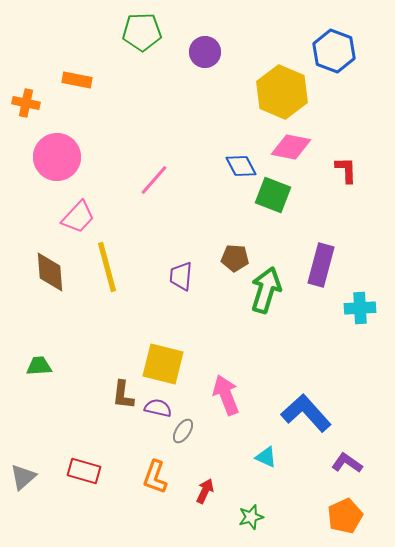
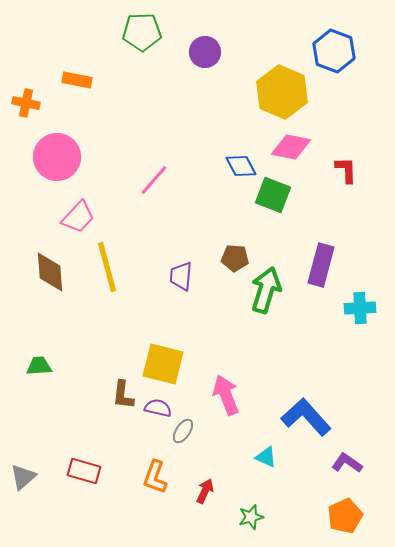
blue L-shape: moved 4 px down
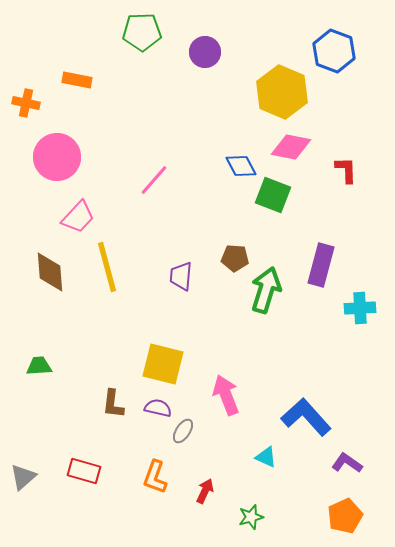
brown L-shape: moved 10 px left, 9 px down
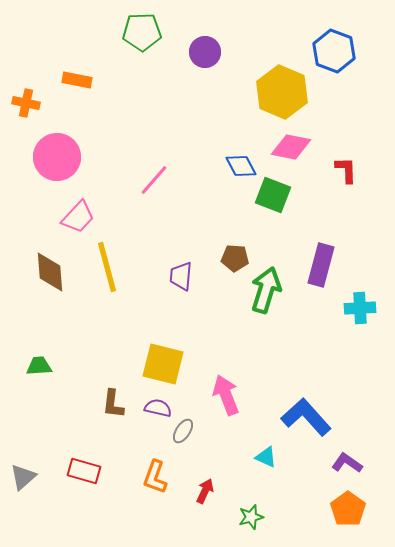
orange pentagon: moved 3 px right, 7 px up; rotated 12 degrees counterclockwise
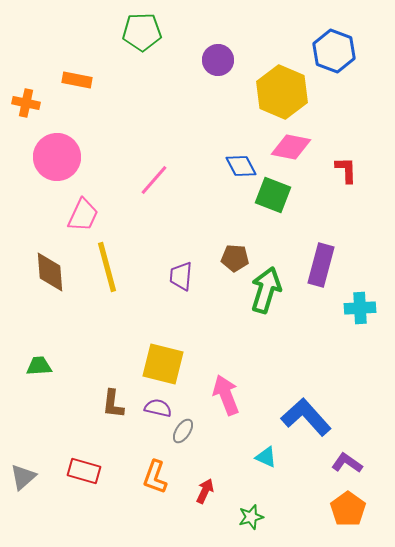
purple circle: moved 13 px right, 8 px down
pink trapezoid: moved 5 px right, 2 px up; rotated 18 degrees counterclockwise
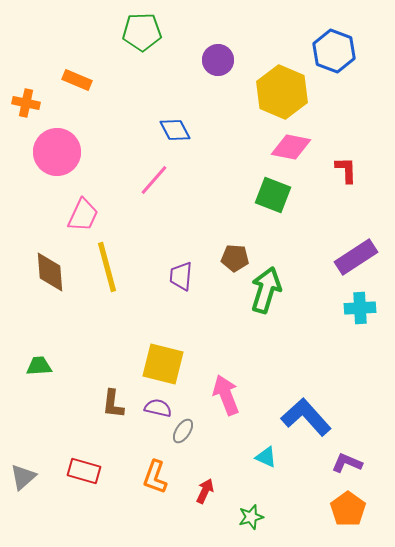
orange rectangle: rotated 12 degrees clockwise
pink circle: moved 5 px up
blue diamond: moved 66 px left, 36 px up
purple rectangle: moved 35 px right, 8 px up; rotated 42 degrees clockwise
purple L-shape: rotated 12 degrees counterclockwise
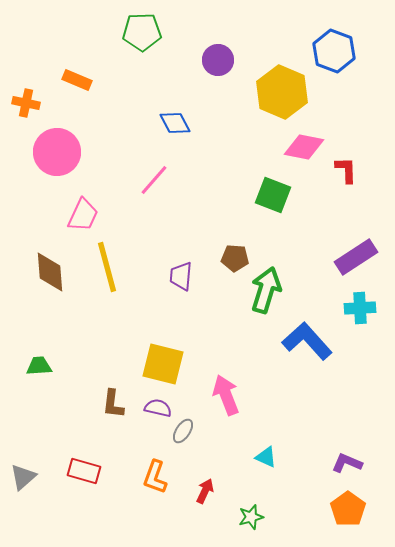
blue diamond: moved 7 px up
pink diamond: moved 13 px right
blue L-shape: moved 1 px right, 76 px up
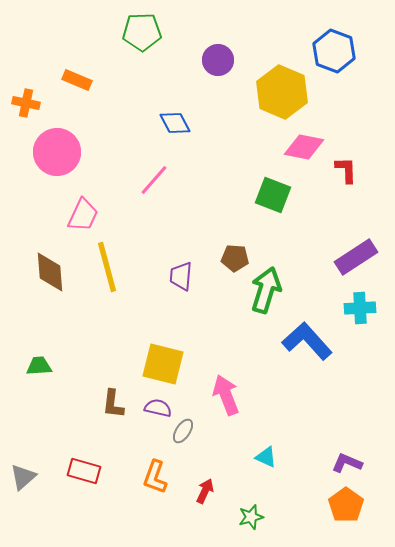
orange pentagon: moved 2 px left, 4 px up
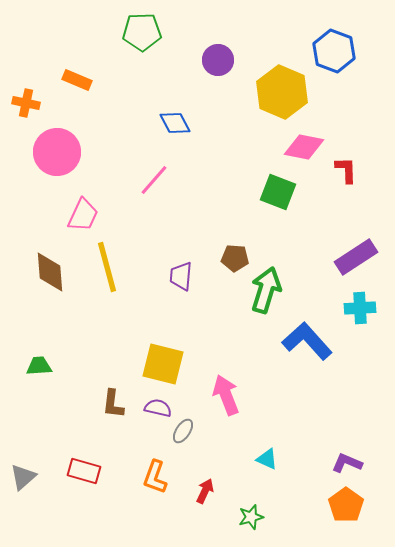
green square: moved 5 px right, 3 px up
cyan triangle: moved 1 px right, 2 px down
